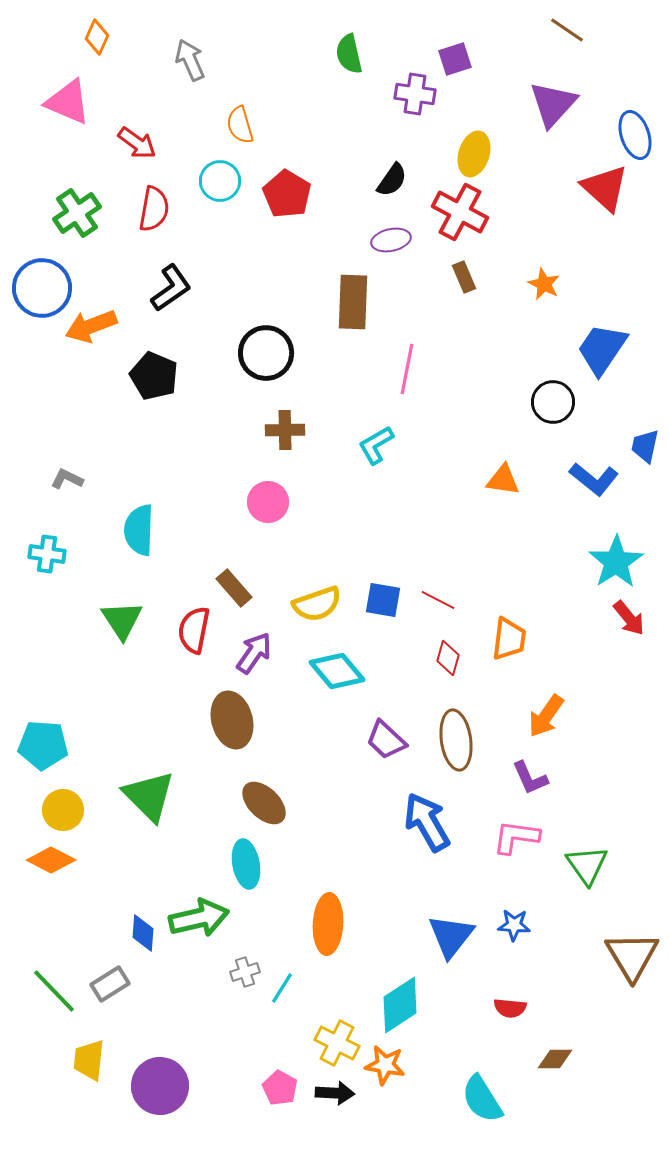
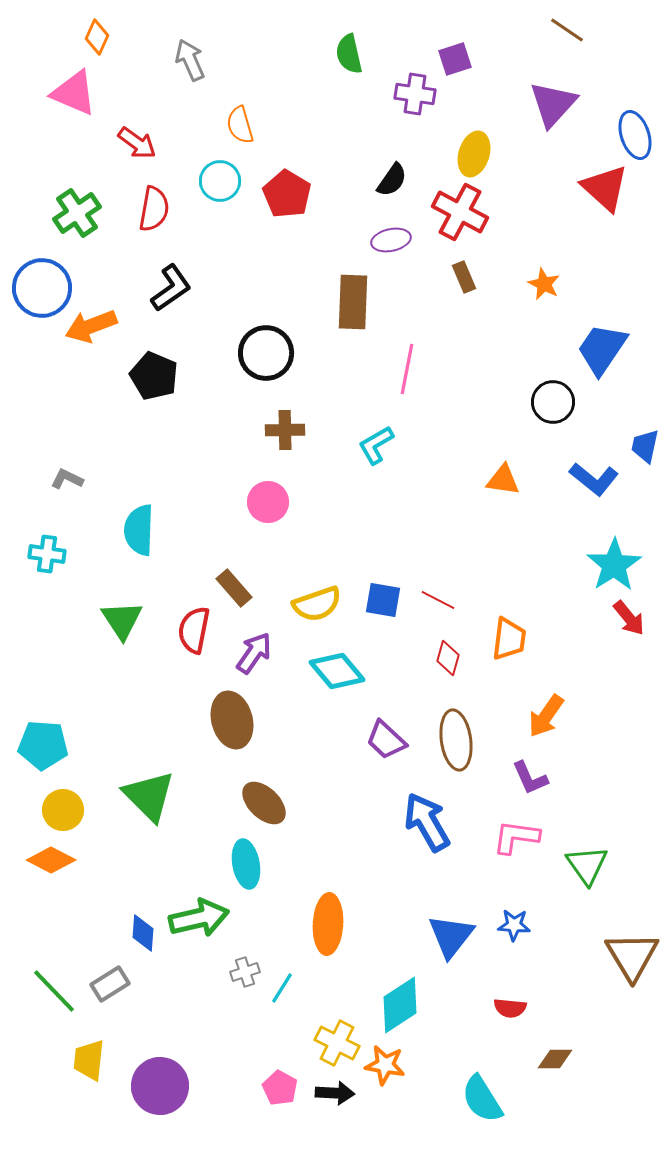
pink triangle at (68, 102): moved 6 px right, 9 px up
cyan star at (616, 562): moved 2 px left, 3 px down
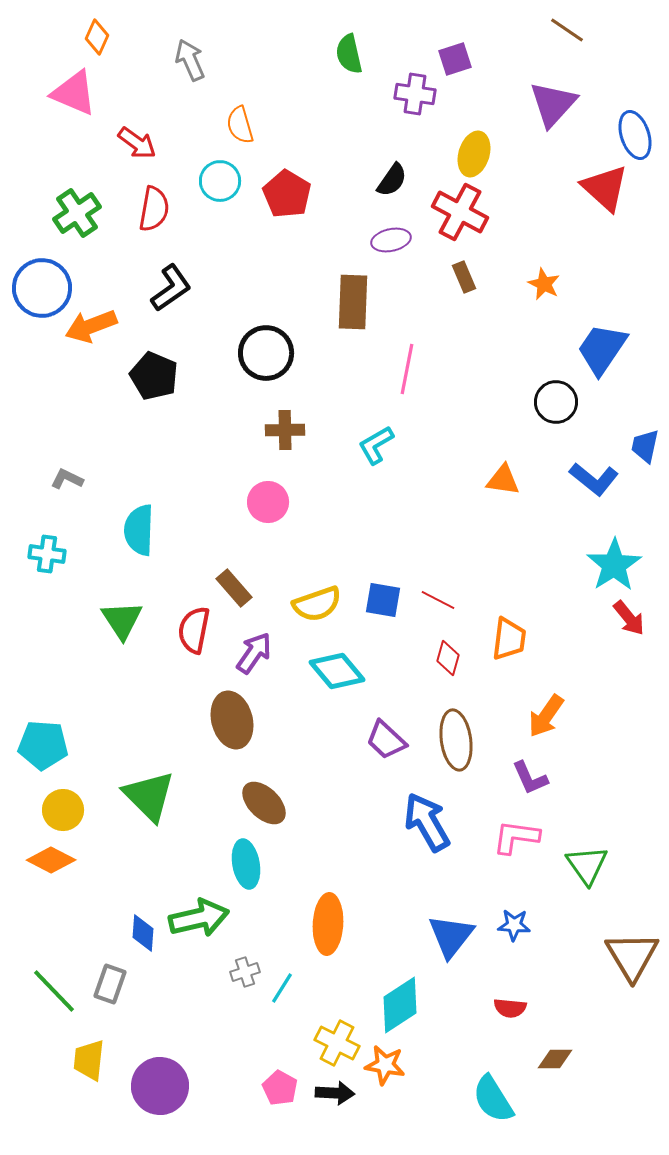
black circle at (553, 402): moved 3 px right
gray rectangle at (110, 984): rotated 39 degrees counterclockwise
cyan semicircle at (482, 1099): moved 11 px right
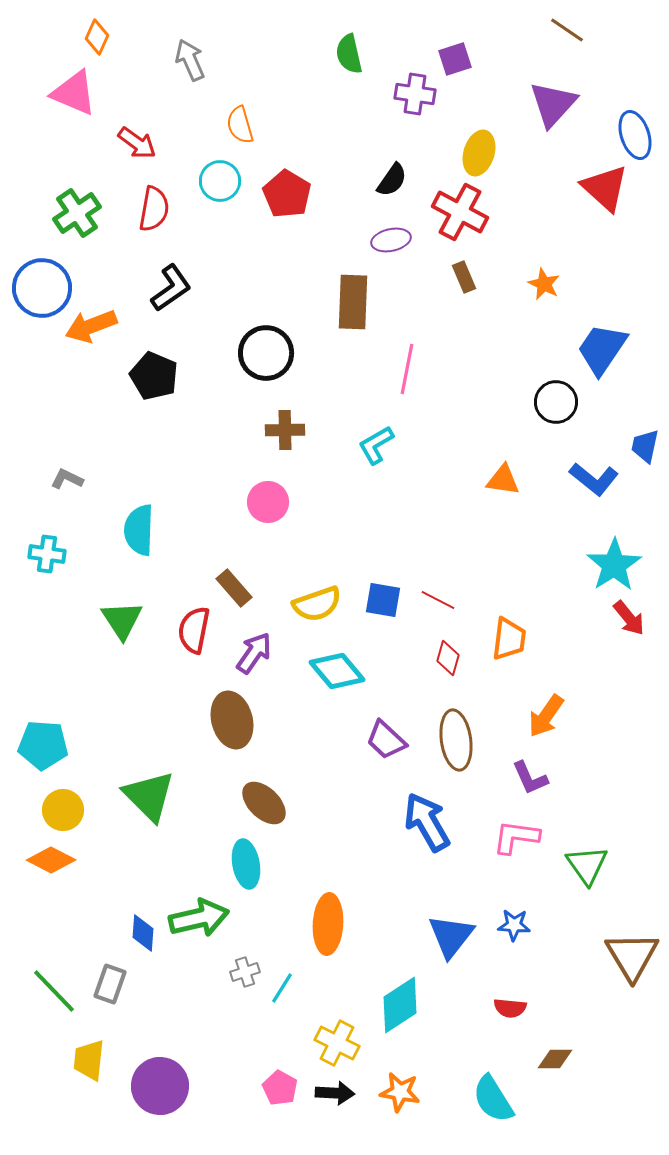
yellow ellipse at (474, 154): moved 5 px right, 1 px up
orange star at (385, 1065): moved 15 px right, 27 px down
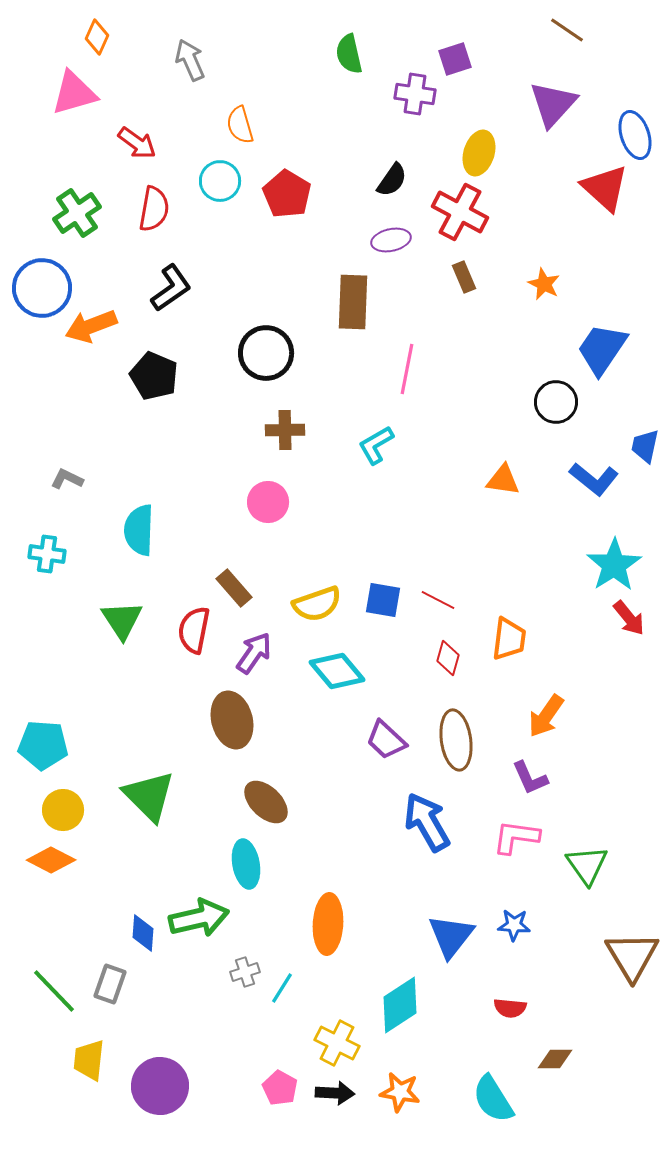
pink triangle at (74, 93): rotated 39 degrees counterclockwise
brown ellipse at (264, 803): moved 2 px right, 1 px up
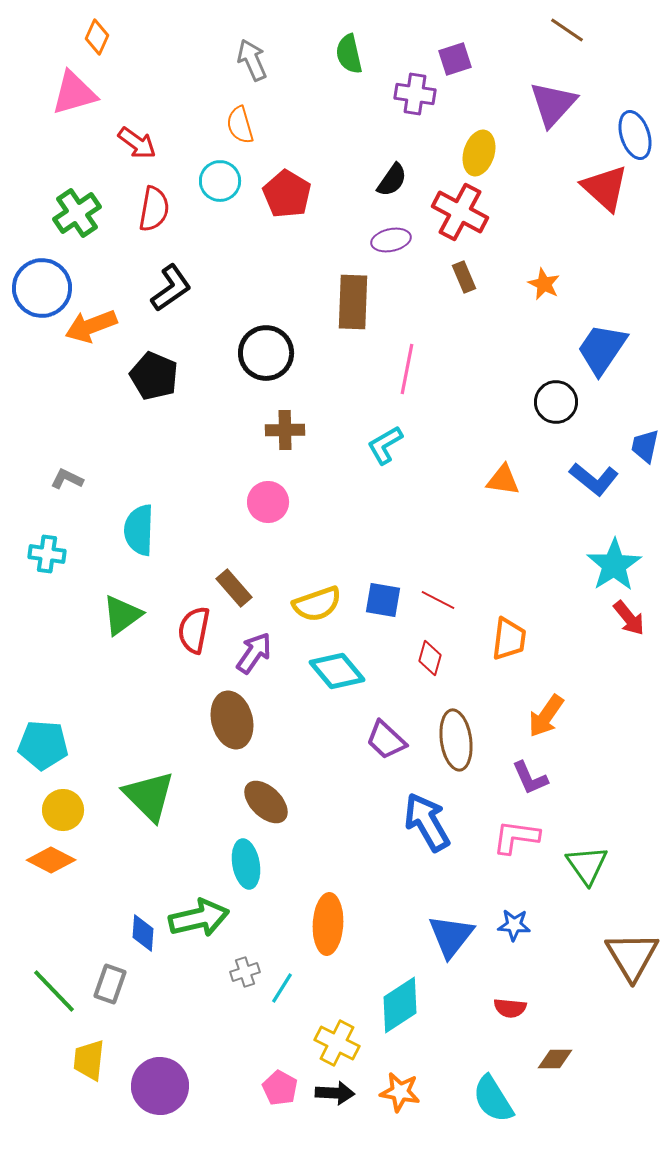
gray arrow at (190, 60): moved 62 px right
cyan L-shape at (376, 445): moved 9 px right
green triangle at (122, 620): moved 5 px up; rotated 27 degrees clockwise
red diamond at (448, 658): moved 18 px left
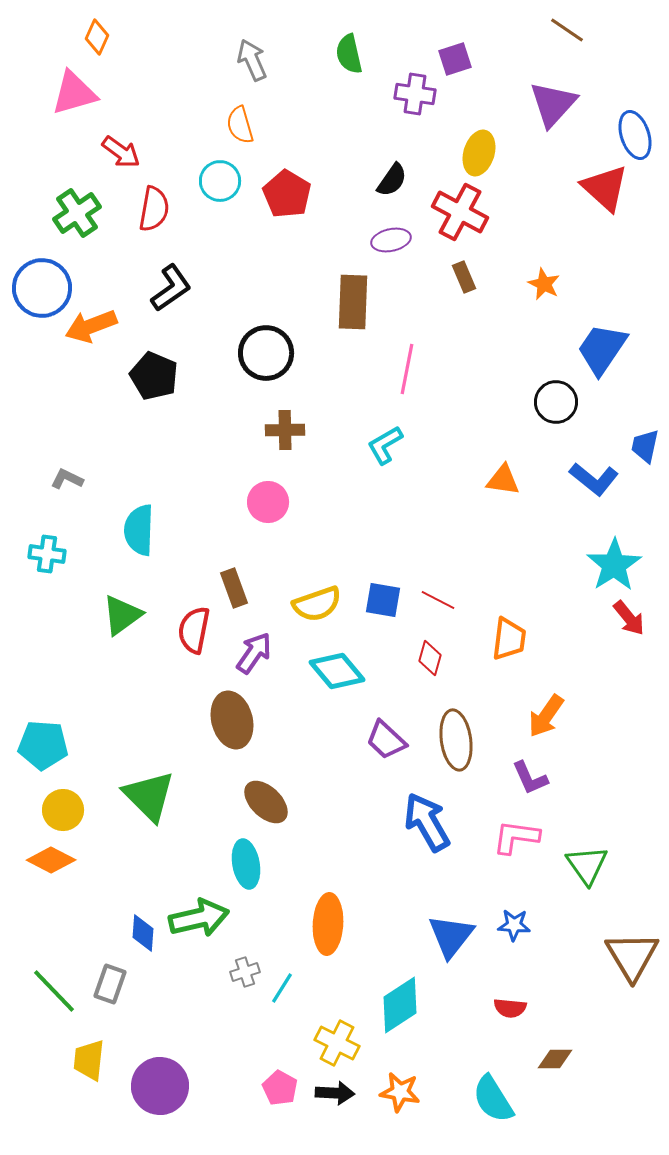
red arrow at (137, 143): moved 16 px left, 9 px down
brown rectangle at (234, 588): rotated 21 degrees clockwise
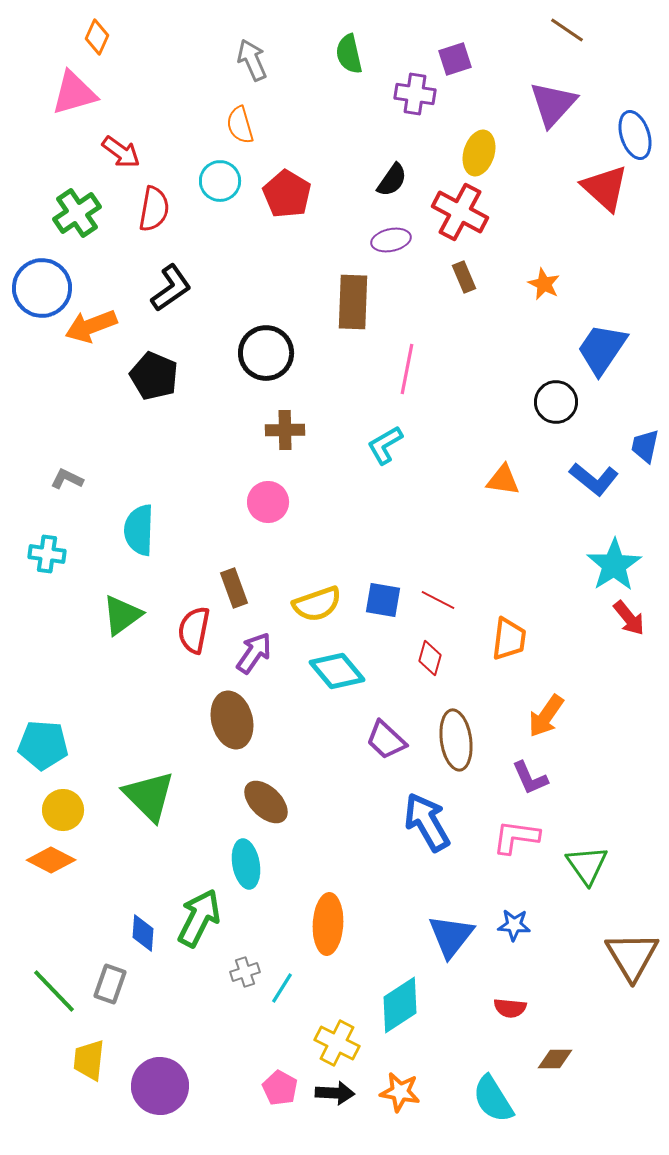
green arrow at (199, 918): rotated 50 degrees counterclockwise
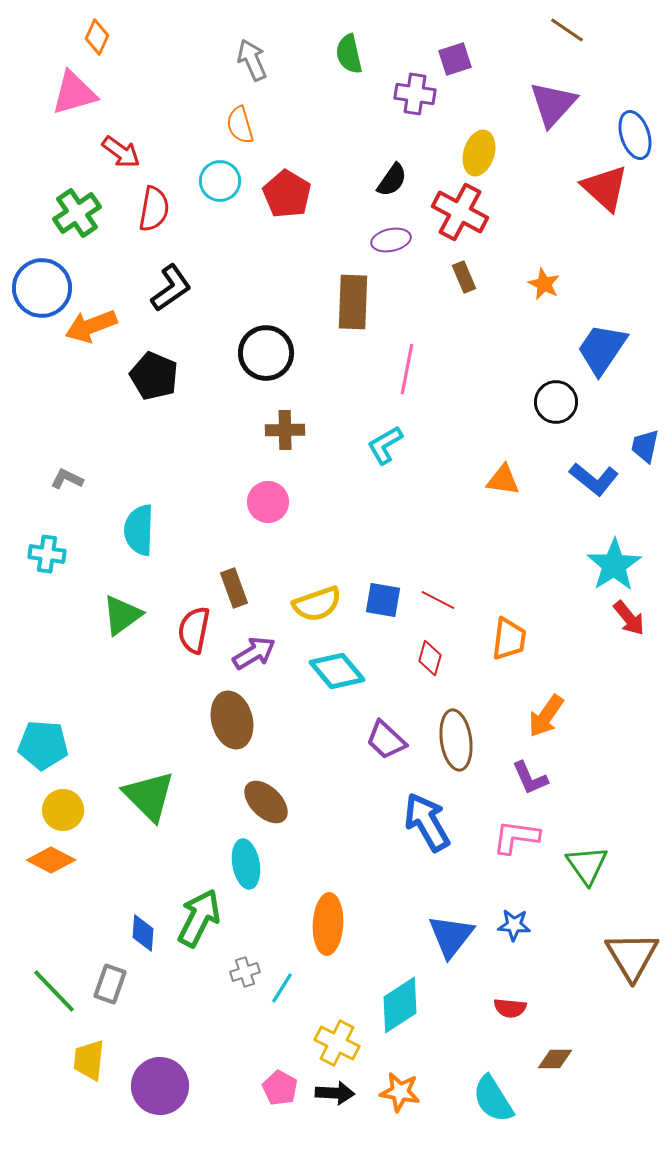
purple arrow at (254, 653): rotated 24 degrees clockwise
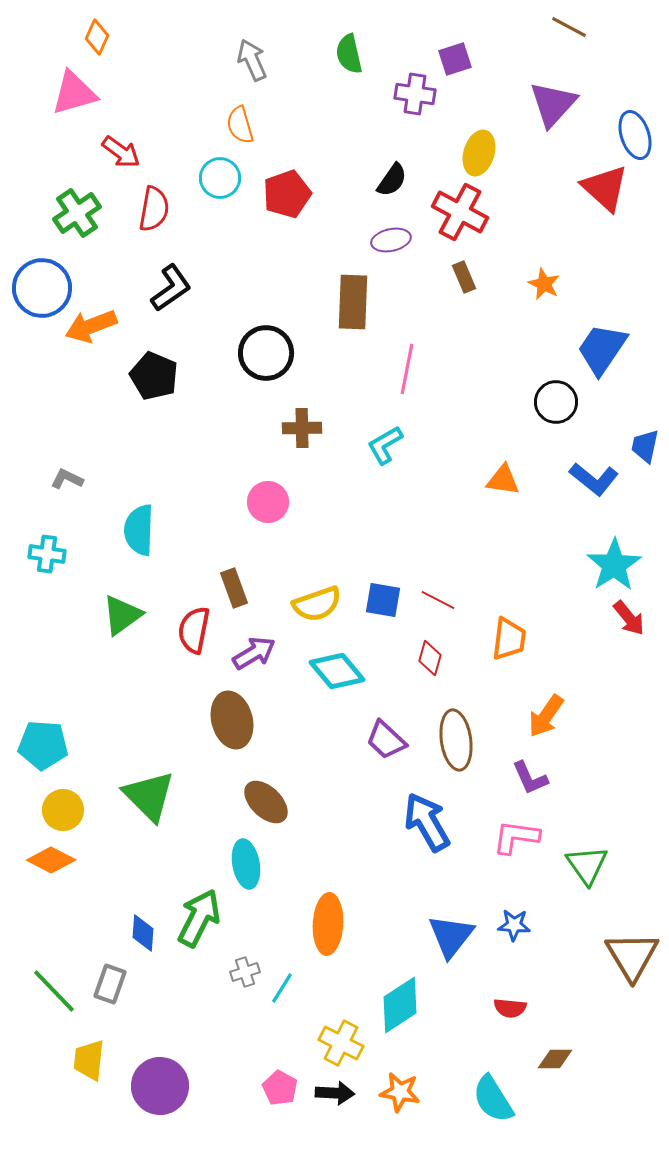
brown line at (567, 30): moved 2 px right, 3 px up; rotated 6 degrees counterclockwise
cyan circle at (220, 181): moved 3 px up
red pentagon at (287, 194): rotated 21 degrees clockwise
brown cross at (285, 430): moved 17 px right, 2 px up
yellow cross at (337, 1043): moved 4 px right
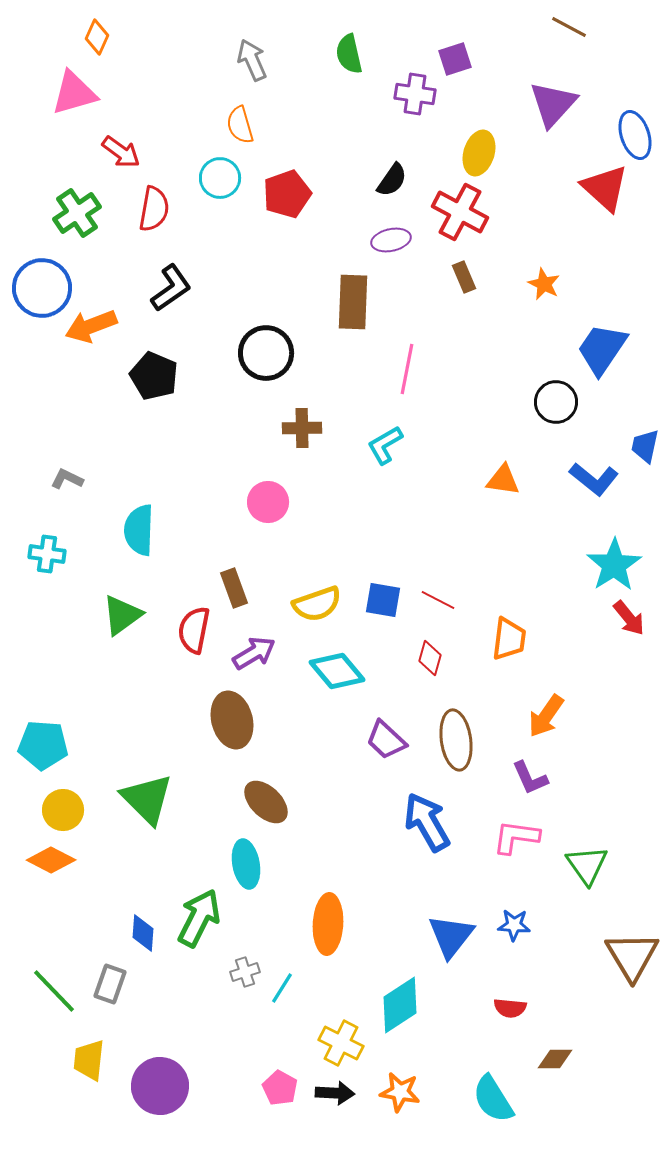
green triangle at (149, 796): moved 2 px left, 3 px down
